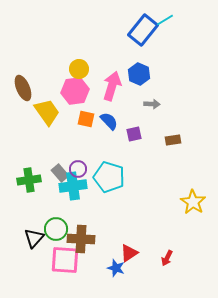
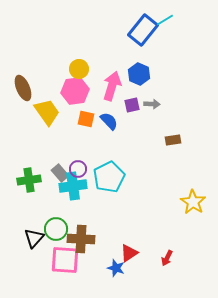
purple square: moved 2 px left, 29 px up
cyan pentagon: rotated 28 degrees clockwise
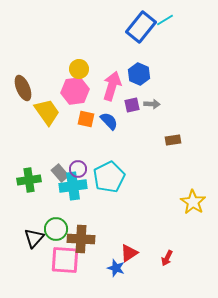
blue rectangle: moved 2 px left, 3 px up
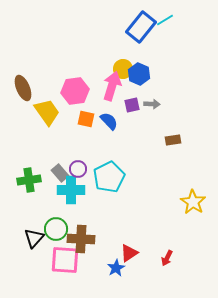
yellow circle: moved 44 px right
cyan cross: moved 2 px left, 4 px down; rotated 8 degrees clockwise
blue star: rotated 24 degrees clockwise
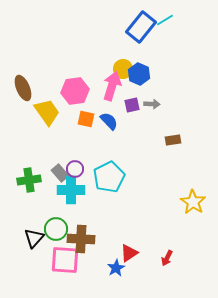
purple circle: moved 3 px left
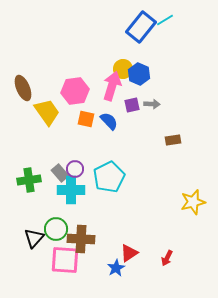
yellow star: rotated 25 degrees clockwise
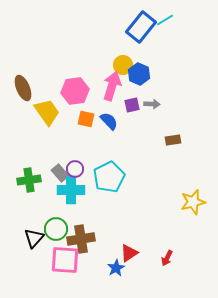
yellow circle: moved 4 px up
brown cross: rotated 12 degrees counterclockwise
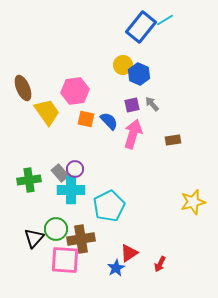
pink arrow: moved 21 px right, 48 px down
gray arrow: rotated 133 degrees counterclockwise
cyan pentagon: moved 29 px down
red arrow: moved 7 px left, 6 px down
